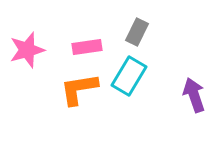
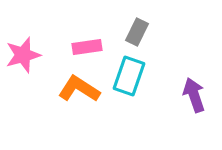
pink star: moved 4 px left, 5 px down
cyan rectangle: rotated 12 degrees counterclockwise
orange L-shape: rotated 42 degrees clockwise
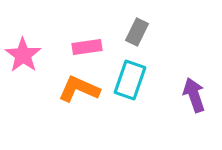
pink star: rotated 21 degrees counterclockwise
cyan rectangle: moved 1 px right, 4 px down
orange L-shape: rotated 9 degrees counterclockwise
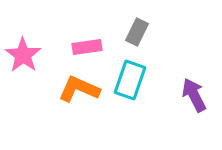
purple arrow: rotated 8 degrees counterclockwise
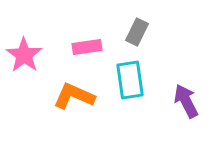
pink star: moved 1 px right
cyan rectangle: rotated 27 degrees counterclockwise
orange L-shape: moved 5 px left, 7 px down
purple arrow: moved 8 px left, 6 px down
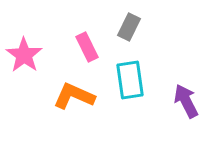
gray rectangle: moved 8 px left, 5 px up
pink rectangle: rotated 72 degrees clockwise
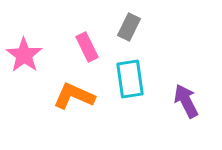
cyan rectangle: moved 1 px up
